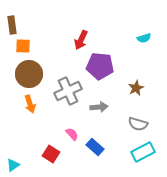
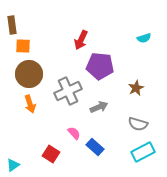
gray arrow: rotated 18 degrees counterclockwise
pink semicircle: moved 2 px right, 1 px up
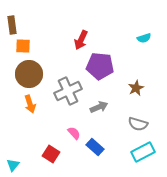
cyan triangle: rotated 16 degrees counterclockwise
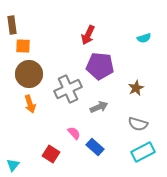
red arrow: moved 7 px right, 5 px up
gray cross: moved 2 px up
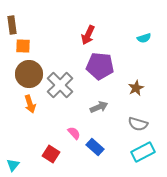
gray cross: moved 8 px left, 4 px up; rotated 20 degrees counterclockwise
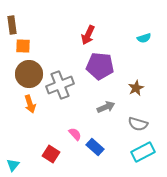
gray cross: rotated 24 degrees clockwise
gray arrow: moved 7 px right
pink semicircle: moved 1 px right, 1 px down
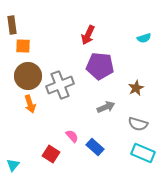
brown circle: moved 1 px left, 2 px down
pink semicircle: moved 3 px left, 2 px down
cyan rectangle: moved 1 px down; rotated 50 degrees clockwise
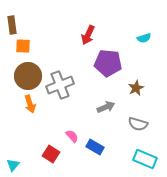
purple pentagon: moved 8 px right, 3 px up
blue rectangle: rotated 12 degrees counterclockwise
cyan rectangle: moved 2 px right, 6 px down
